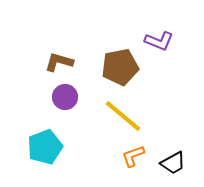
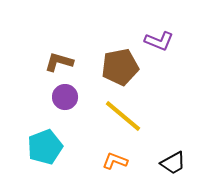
orange L-shape: moved 18 px left, 5 px down; rotated 40 degrees clockwise
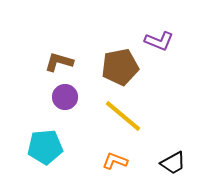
cyan pentagon: rotated 16 degrees clockwise
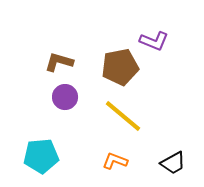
purple L-shape: moved 5 px left
cyan pentagon: moved 4 px left, 9 px down
